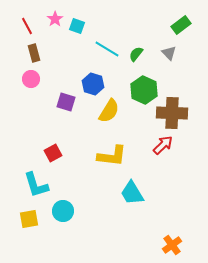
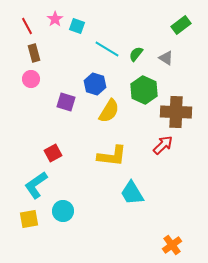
gray triangle: moved 3 px left, 5 px down; rotated 14 degrees counterclockwise
blue hexagon: moved 2 px right
brown cross: moved 4 px right, 1 px up
cyan L-shape: rotated 72 degrees clockwise
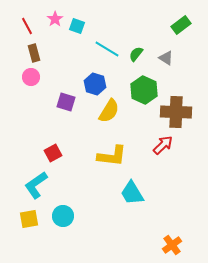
pink circle: moved 2 px up
cyan circle: moved 5 px down
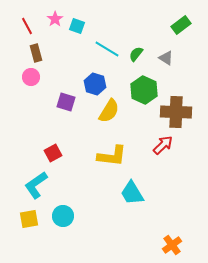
brown rectangle: moved 2 px right
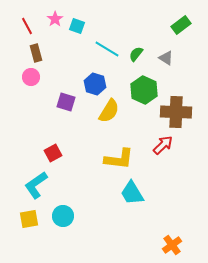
yellow L-shape: moved 7 px right, 3 px down
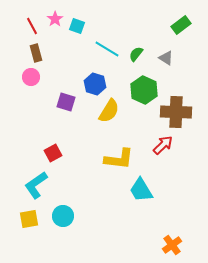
red line: moved 5 px right
cyan trapezoid: moved 9 px right, 3 px up
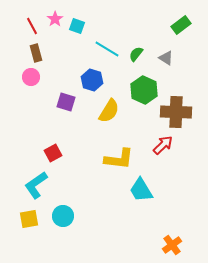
blue hexagon: moved 3 px left, 4 px up
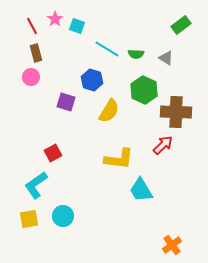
green semicircle: rotated 126 degrees counterclockwise
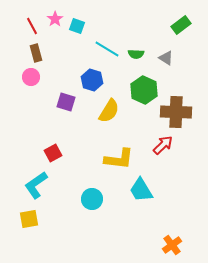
cyan circle: moved 29 px right, 17 px up
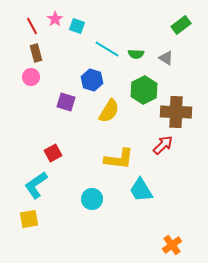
green hexagon: rotated 8 degrees clockwise
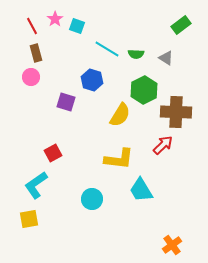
yellow semicircle: moved 11 px right, 4 px down
